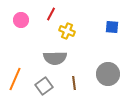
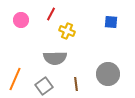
blue square: moved 1 px left, 5 px up
brown line: moved 2 px right, 1 px down
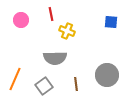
red line: rotated 40 degrees counterclockwise
gray circle: moved 1 px left, 1 px down
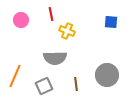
orange line: moved 3 px up
gray square: rotated 12 degrees clockwise
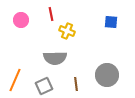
orange line: moved 4 px down
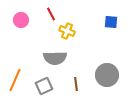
red line: rotated 16 degrees counterclockwise
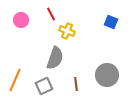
blue square: rotated 16 degrees clockwise
gray semicircle: rotated 70 degrees counterclockwise
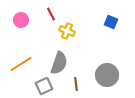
gray semicircle: moved 4 px right, 5 px down
orange line: moved 6 px right, 16 px up; rotated 35 degrees clockwise
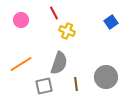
red line: moved 3 px right, 1 px up
blue square: rotated 32 degrees clockwise
gray circle: moved 1 px left, 2 px down
gray square: rotated 12 degrees clockwise
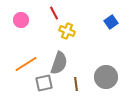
orange line: moved 5 px right
gray square: moved 3 px up
